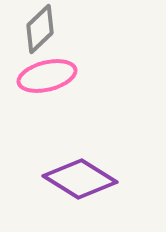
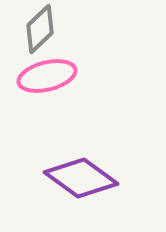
purple diamond: moved 1 px right, 1 px up; rotated 4 degrees clockwise
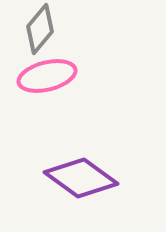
gray diamond: rotated 6 degrees counterclockwise
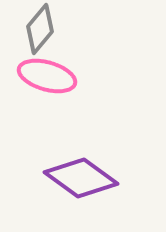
pink ellipse: rotated 30 degrees clockwise
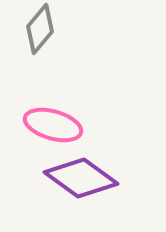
pink ellipse: moved 6 px right, 49 px down
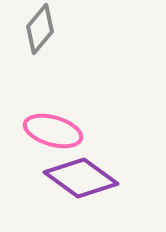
pink ellipse: moved 6 px down
